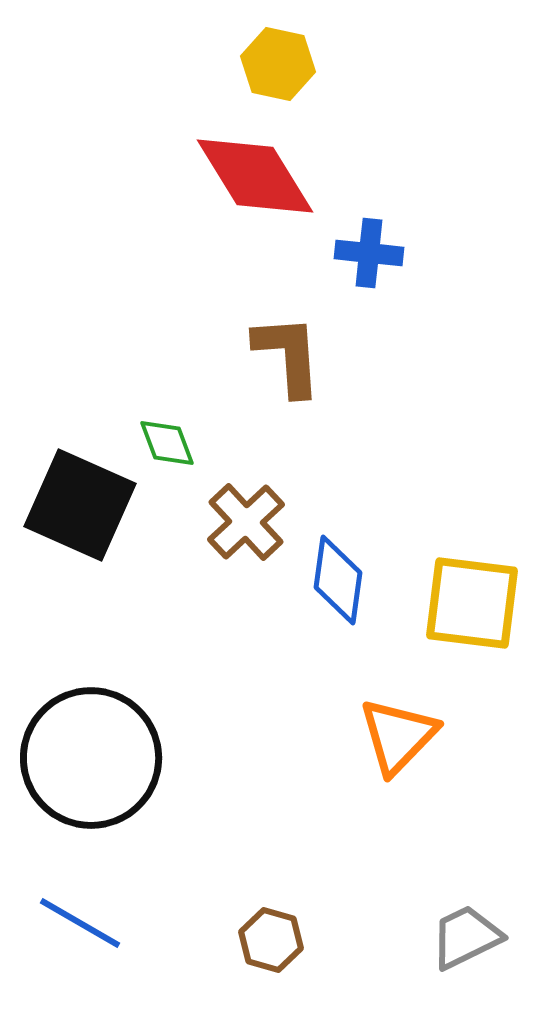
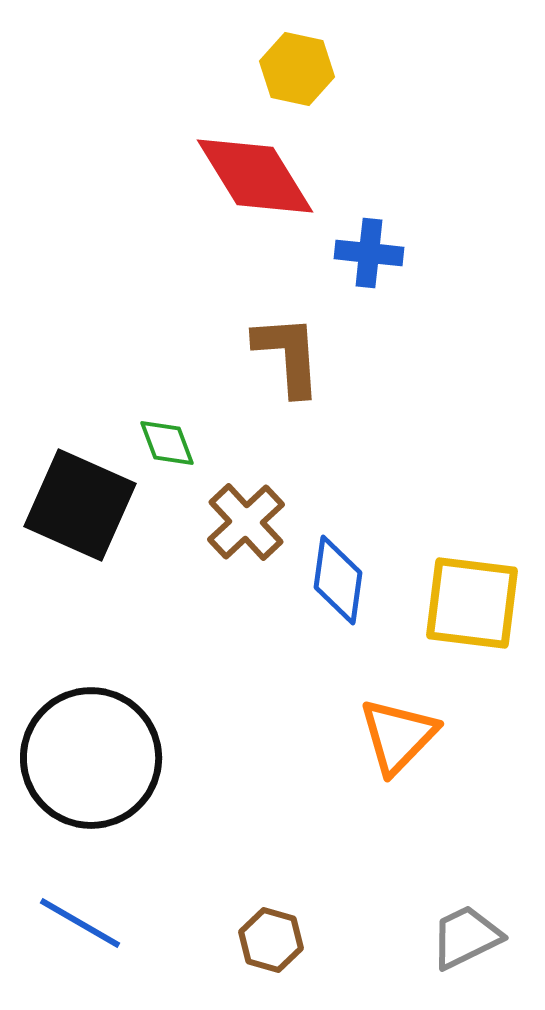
yellow hexagon: moved 19 px right, 5 px down
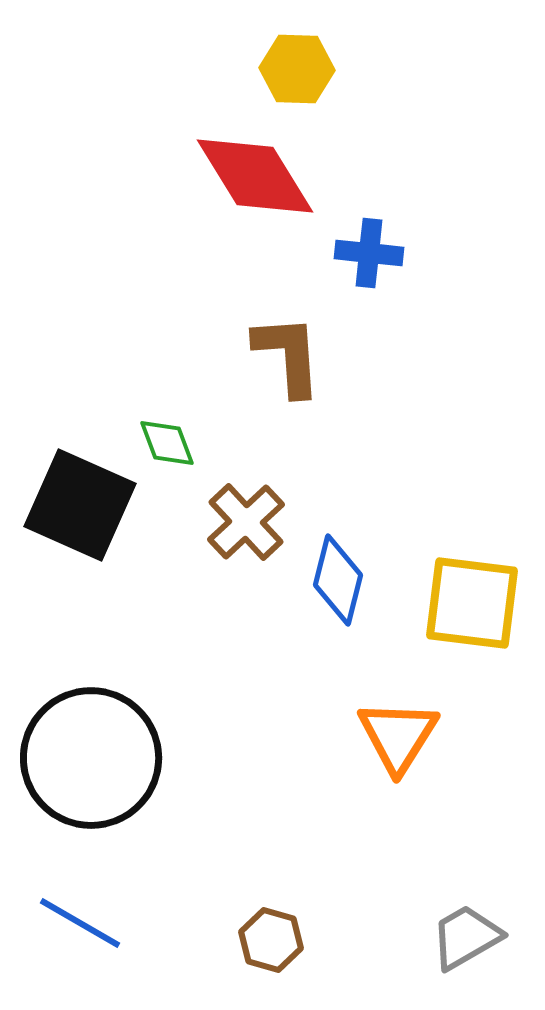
yellow hexagon: rotated 10 degrees counterclockwise
blue diamond: rotated 6 degrees clockwise
orange triangle: rotated 12 degrees counterclockwise
gray trapezoid: rotated 4 degrees counterclockwise
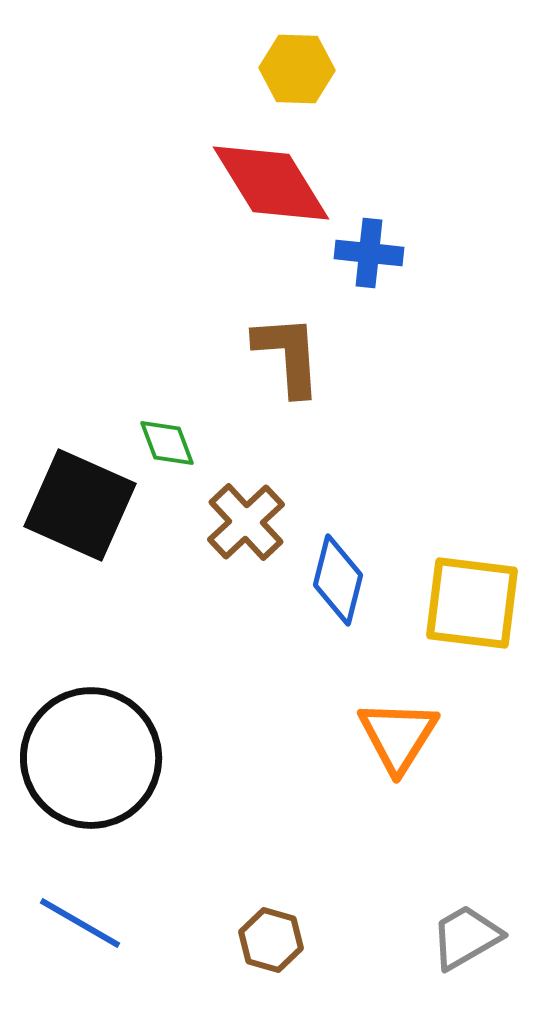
red diamond: moved 16 px right, 7 px down
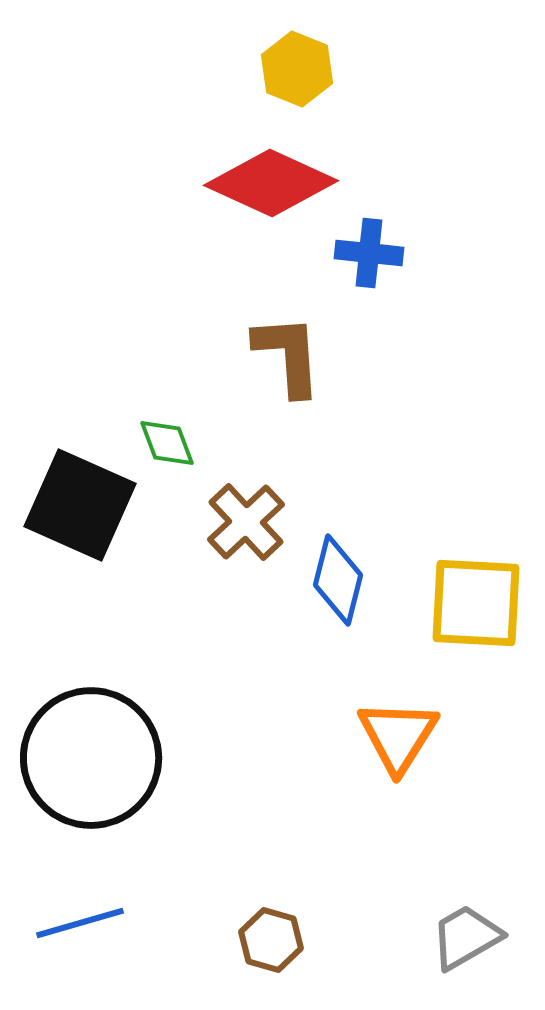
yellow hexagon: rotated 20 degrees clockwise
red diamond: rotated 34 degrees counterclockwise
yellow square: moved 4 px right; rotated 4 degrees counterclockwise
blue line: rotated 46 degrees counterclockwise
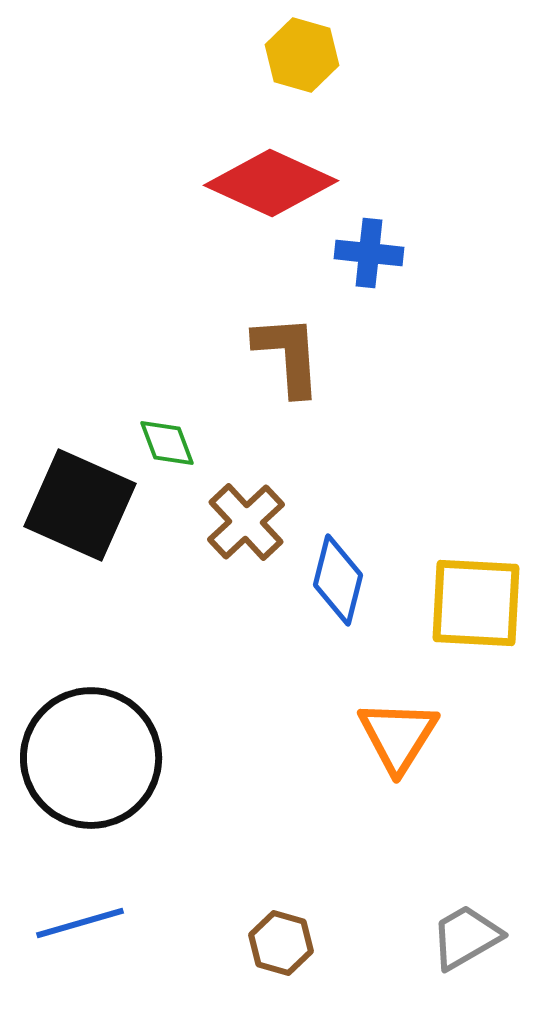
yellow hexagon: moved 5 px right, 14 px up; rotated 6 degrees counterclockwise
brown hexagon: moved 10 px right, 3 px down
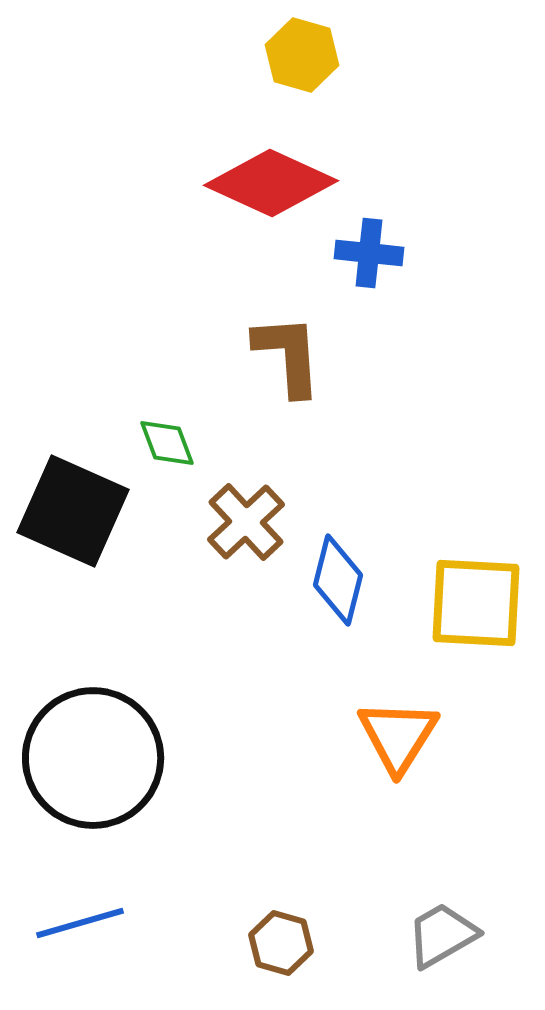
black square: moved 7 px left, 6 px down
black circle: moved 2 px right
gray trapezoid: moved 24 px left, 2 px up
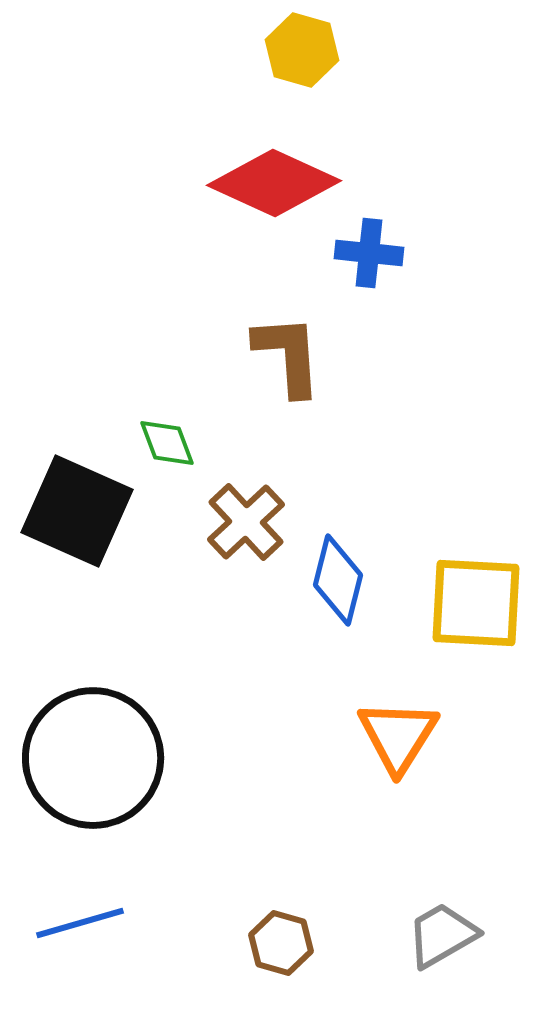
yellow hexagon: moved 5 px up
red diamond: moved 3 px right
black square: moved 4 px right
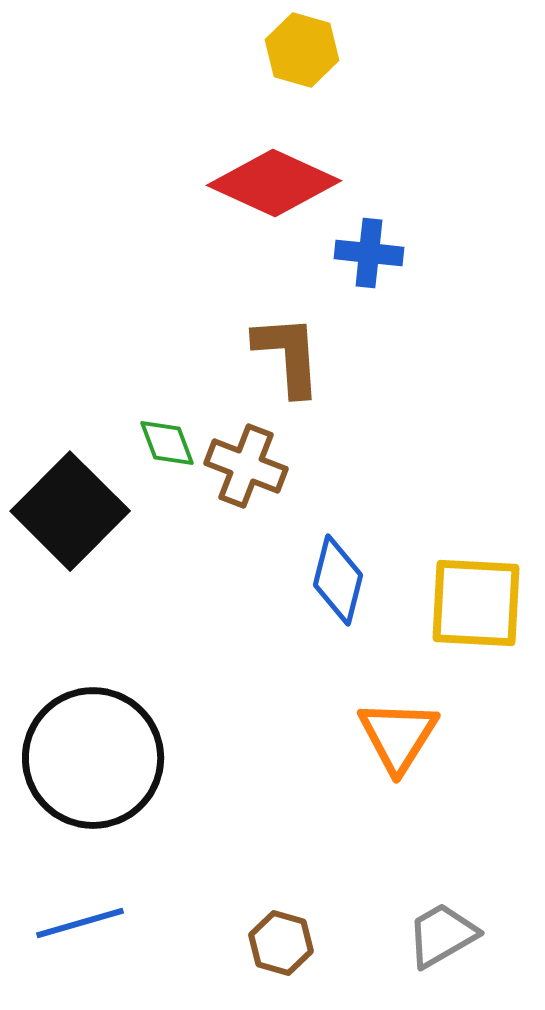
black square: moved 7 px left; rotated 21 degrees clockwise
brown cross: moved 56 px up; rotated 26 degrees counterclockwise
